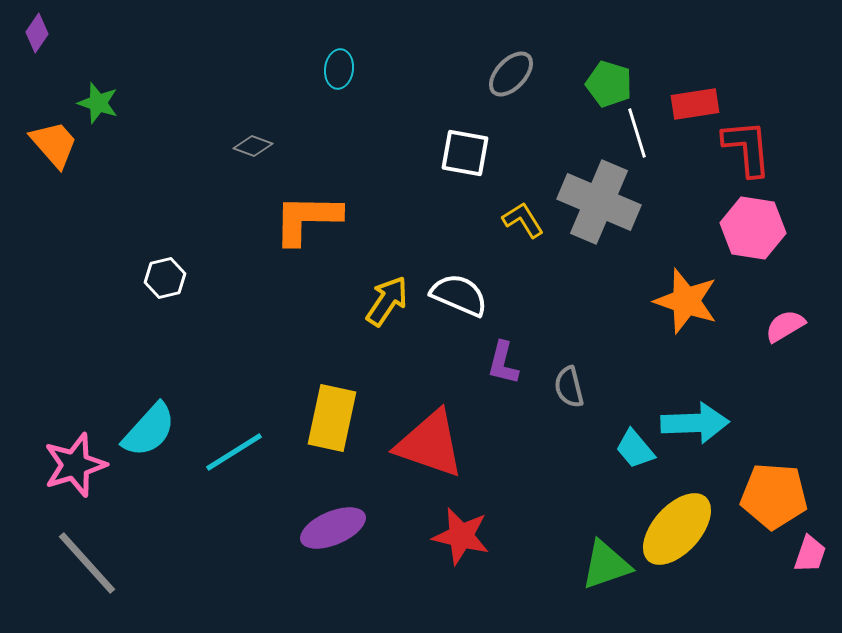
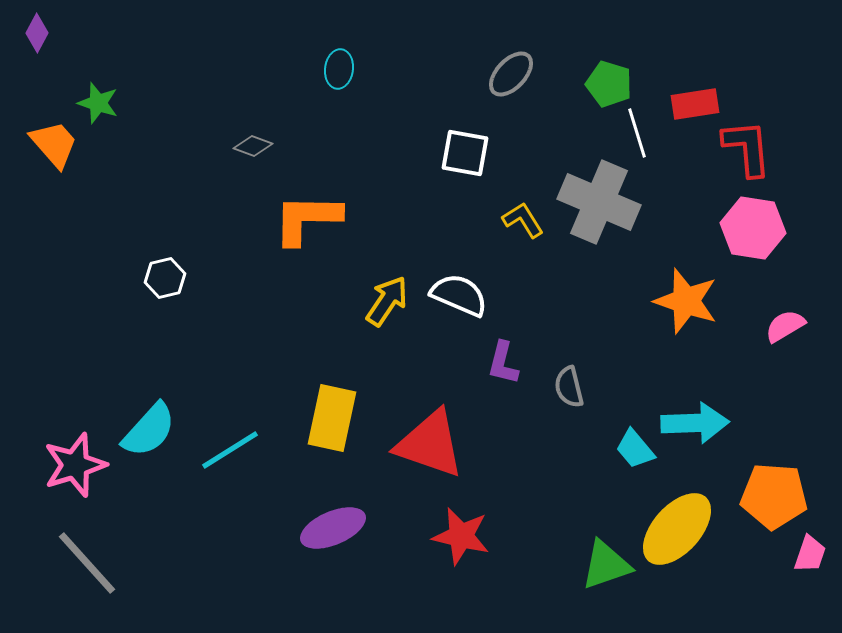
purple diamond: rotated 6 degrees counterclockwise
cyan line: moved 4 px left, 2 px up
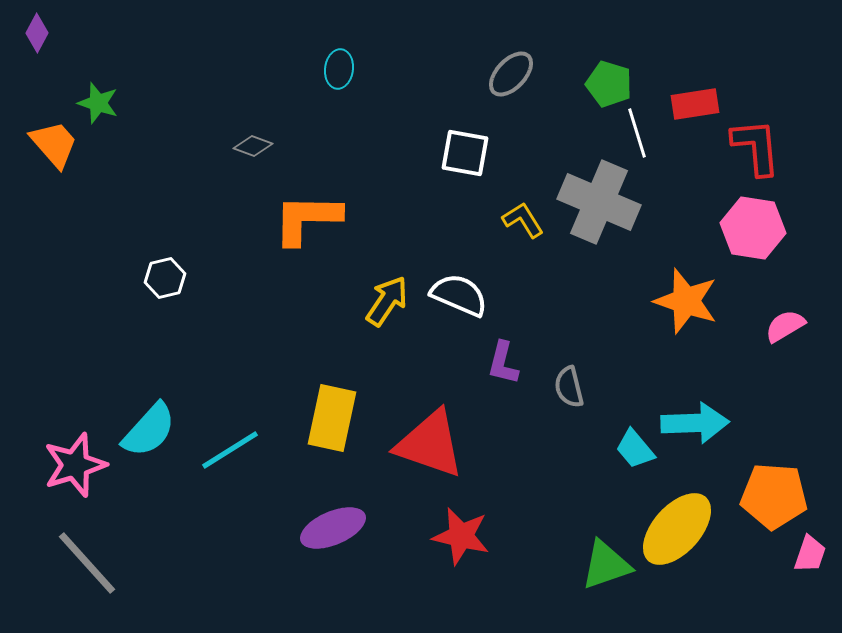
red L-shape: moved 9 px right, 1 px up
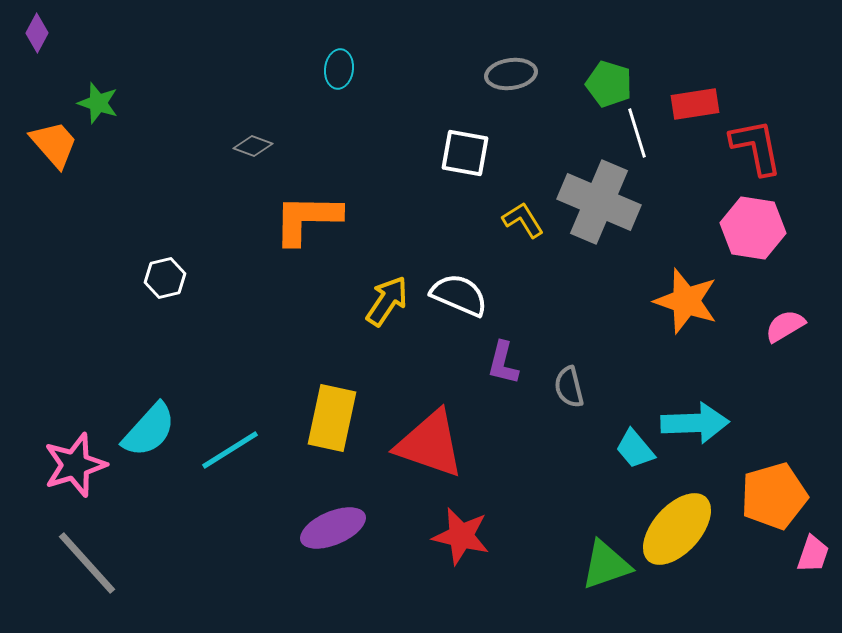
gray ellipse: rotated 39 degrees clockwise
red L-shape: rotated 6 degrees counterclockwise
orange pentagon: rotated 20 degrees counterclockwise
pink trapezoid: moved 3 px right
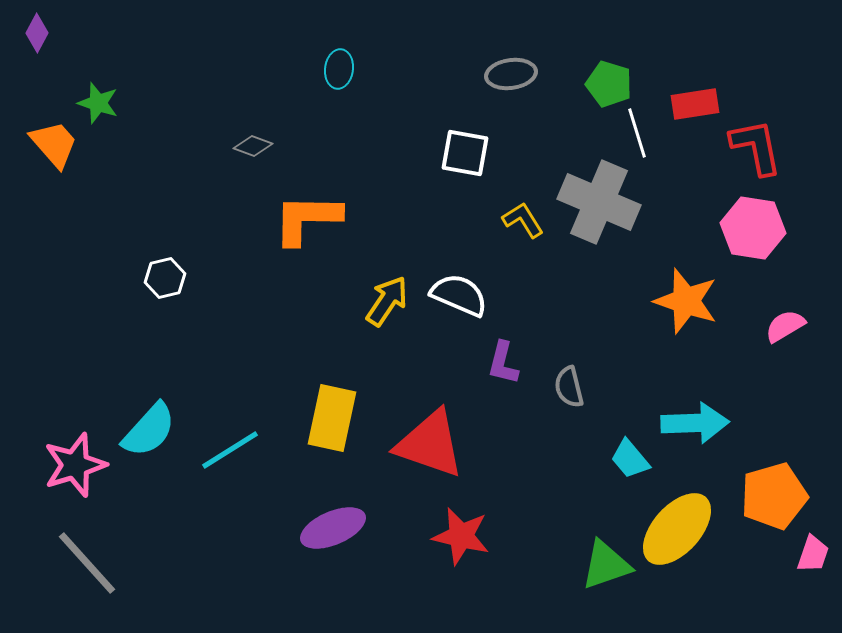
cyan trapezoid: moved 5 px left, 10 px down
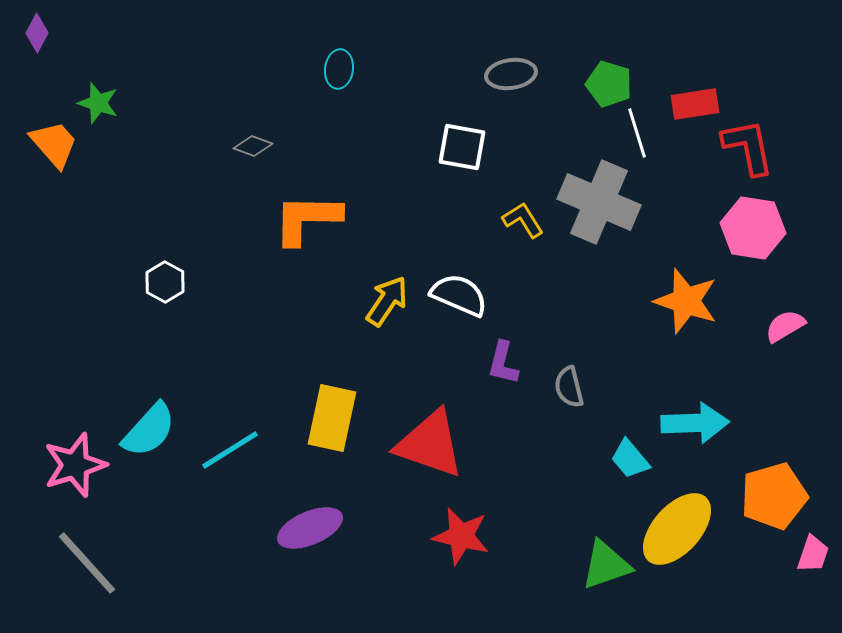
red L-shape: moved 8 px left
white square: moved 3 px left, 6 px up
white hexagon: moved 4 px down; rotated 18 degrees counterclockwise
purple ellipse: moved 23 px left
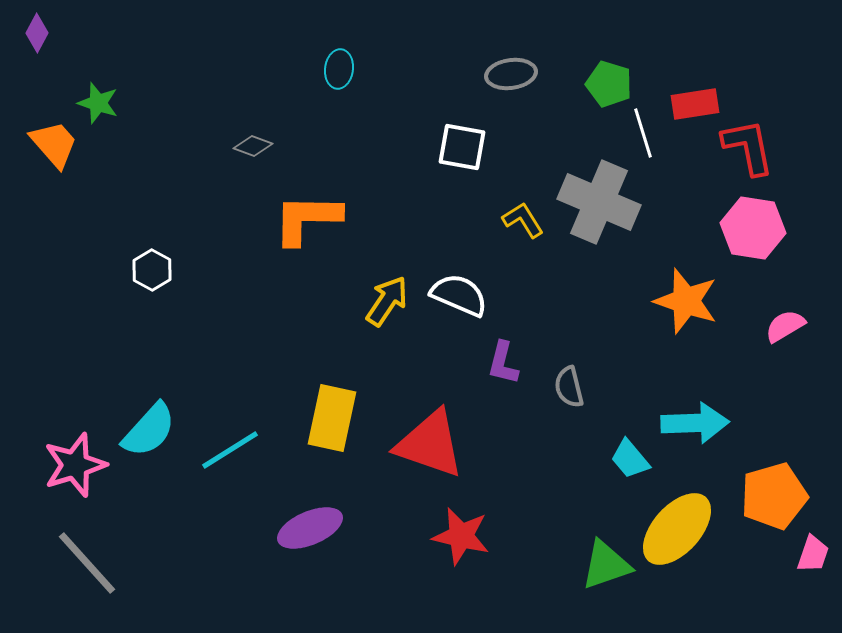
white line: moved 6 px right
white hexagon: moved 13 px left, 12 px up
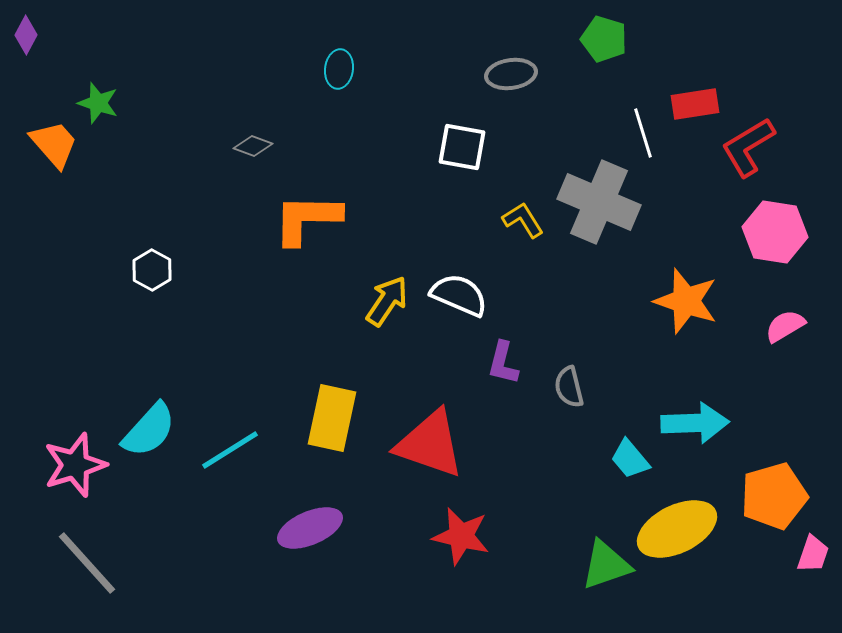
purple diamond: moved 11 px left, 2 px down
green pentagon: moved 5 px left, 45 px up
red L-shape: rotated 110 degrees counterclockwise
pink hexagon: moved 22 px right, 4 px down
yellow ellipse: rotated 22 degrees clockwise
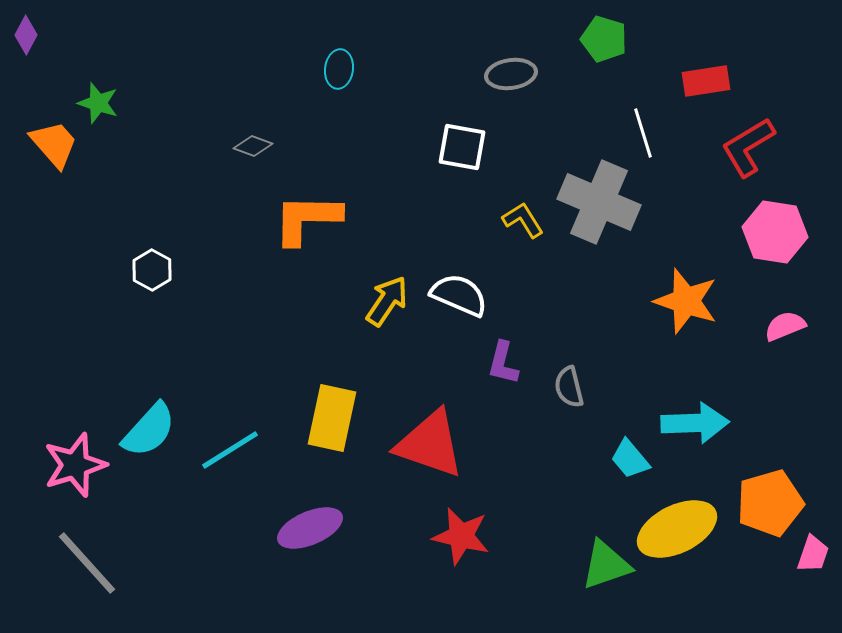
red rectangle: moved 11 px right, 23 px up
pink semicircle: rotated 9 degrees clockwise
orange pentagon: moved 4 px left, 7 px down
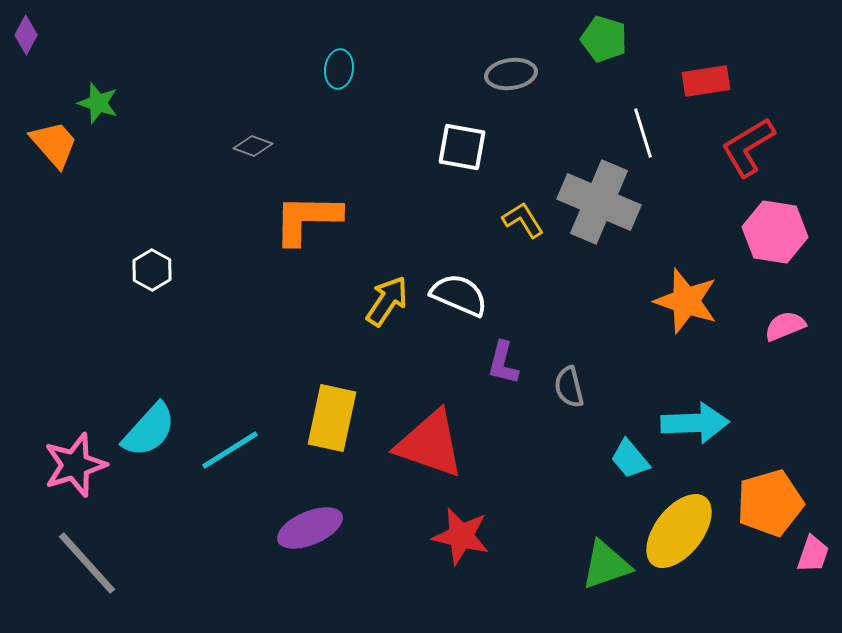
yellow ellipse: moved 2 px right, 2 px down; rotated 26 degrees counterclockwise
